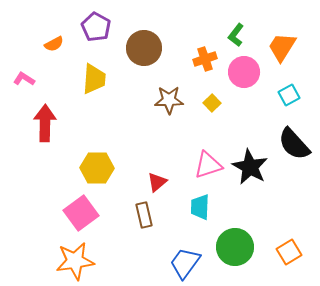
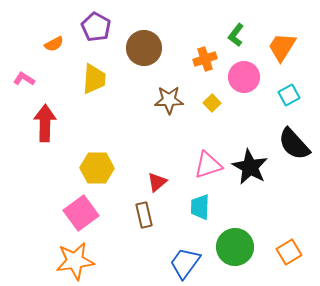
pink circle: moved 5 px down
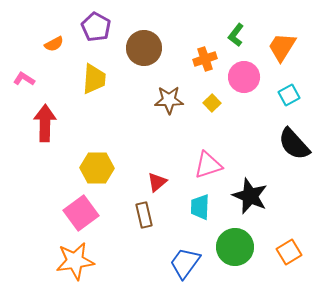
black star: moved 29 px down; rotated 6 degrees counterclockwise
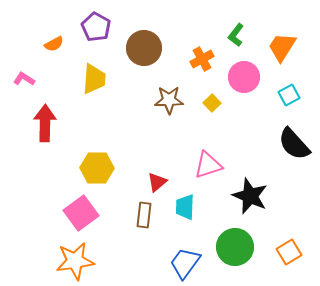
orange cross: moved 3 px left; rotated 10 degrees counterclockwise
cyan trapezoid: moved 15 px left
brown rectangle: rotated 20 degrees clockwise
